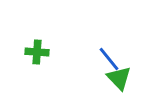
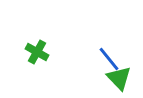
green cross: rotated 25 degrees clockwise
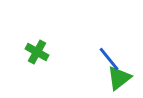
green triangle: rotated 36 degrees clockwise
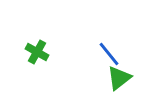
blue line: moved 5 px up
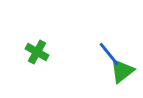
green triangle: moved 3 px right, 7 px up
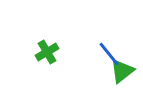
green cross: moved 10 px right; rotated 30 degrees clockwise
